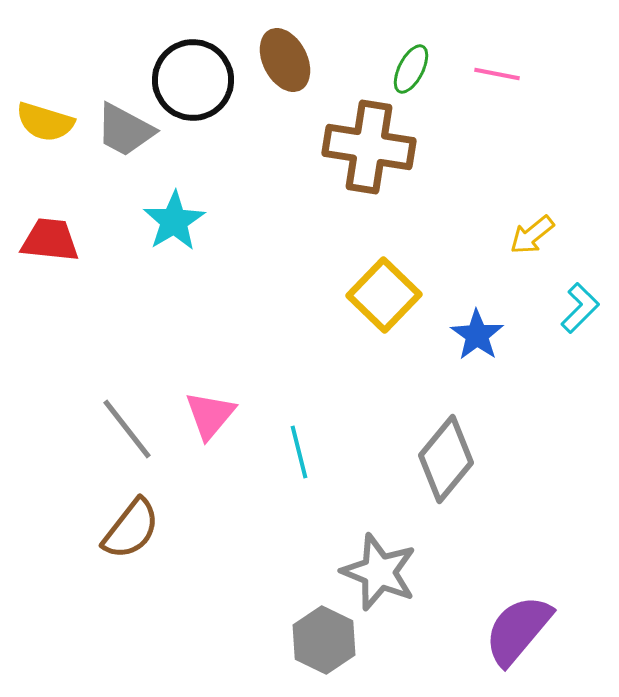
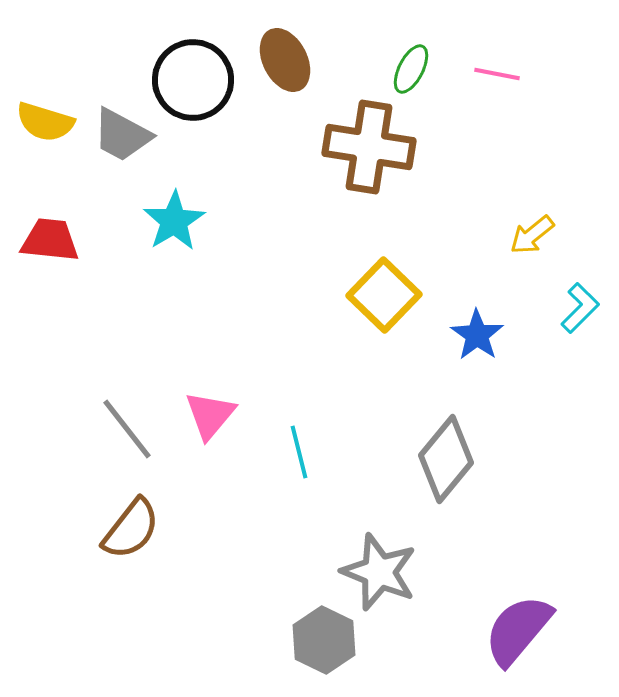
gray trapezoid: moved 3 px left, 5 px down
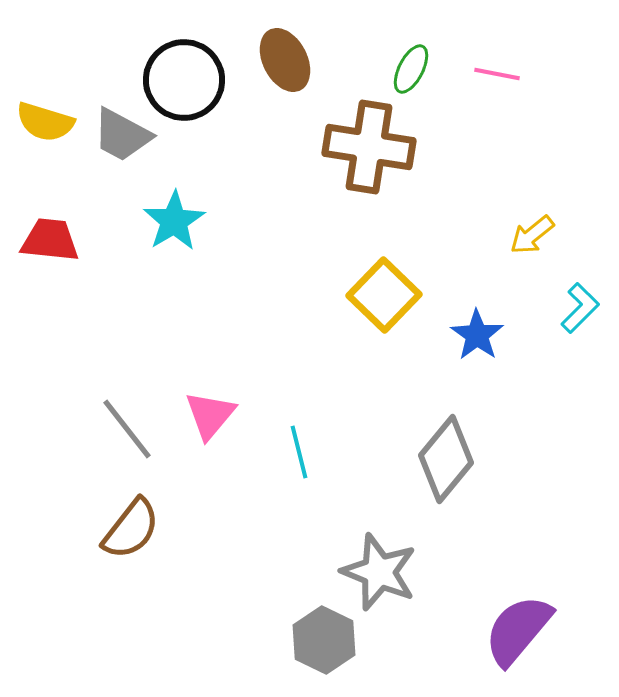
black circle: moved 9 px left
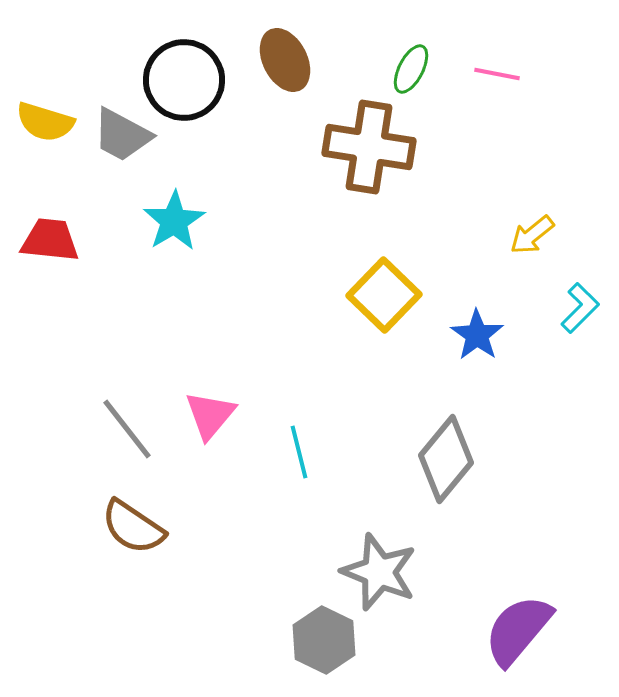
brown semicircle: moved 2 px right, 2 px up; rotated 86 degrees clockwise
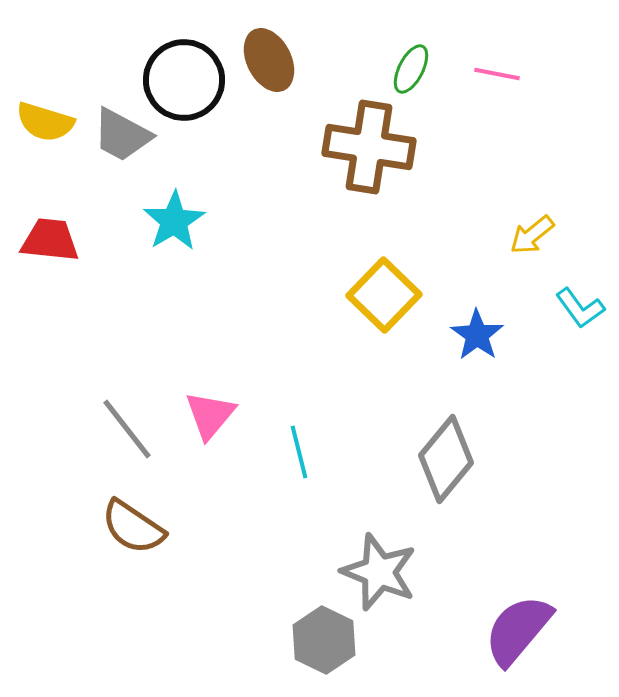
brown ellipse: moved 16 px left
cyan L-shape: rotated 99 degrees clockwise
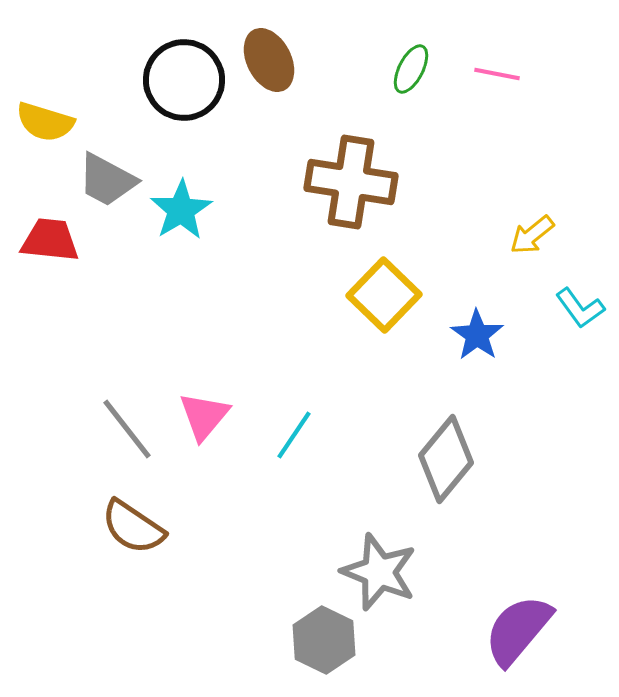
gray trapezoid: moved 15 px left, 45 px down
brown cross: moved 18 px left, 35 px down
cyan star: moved 7 px right, 11 px up
pink triangle: moved 6 px left, 1 px down
cyan line: moved 5 px left, 17 px up; rotated 48 degrees clockwise
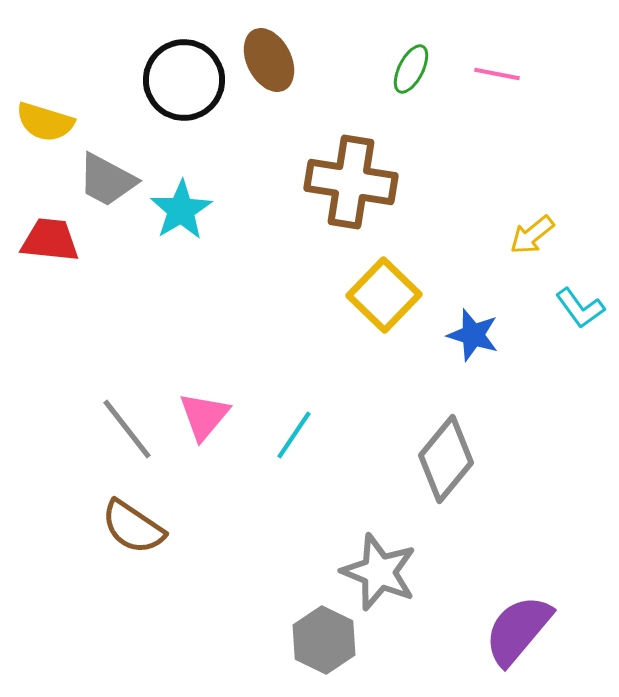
blue star: moved 4 px left; rotated 18 degrees counterclockwise
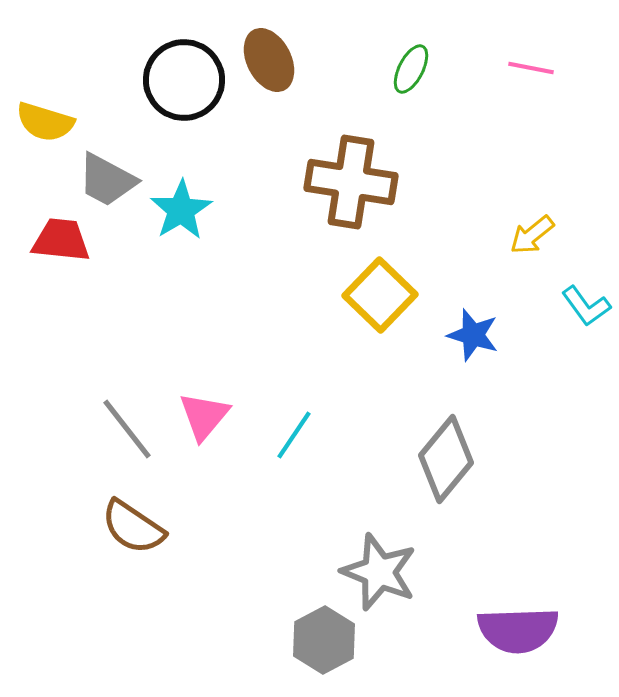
pink line: moved 34 px right, 6 px up
red trapezoid: moved 11 px right
yellow square: moved 4 px left
cyan L-shape: moved 6 px right, 2 px up
purple semicircle: rotated 132 degrees counterclockwise
gray hexagon: rotated 6 degrees clockwise
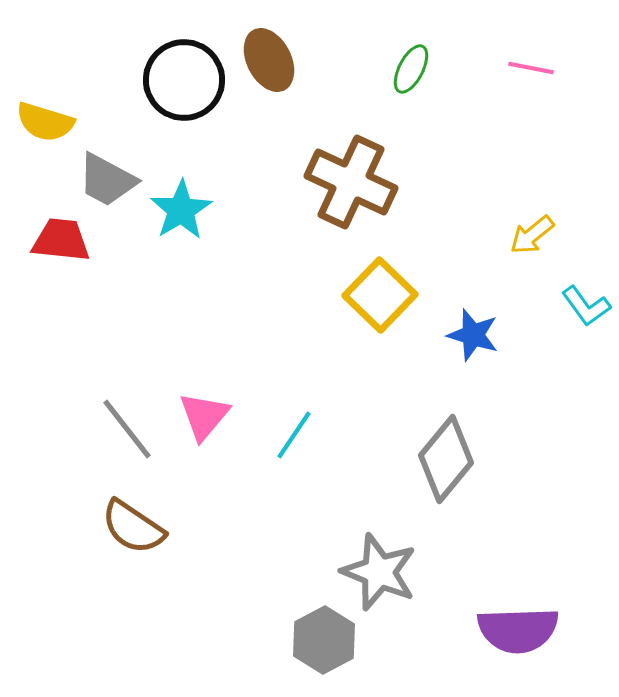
brown cross: rotated 16 degrees clockwise
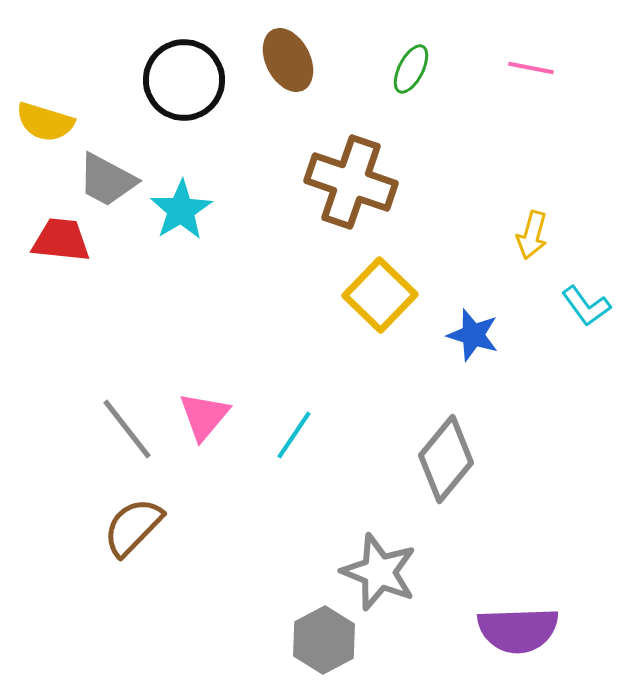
brown ellipse: moved 19 px right
brown cross: rotated 6 degrees counterclockwise
yellow arrow: rotated 36 degrees counterclockwise
brown semicircle: rotated 100 degrees clockwise
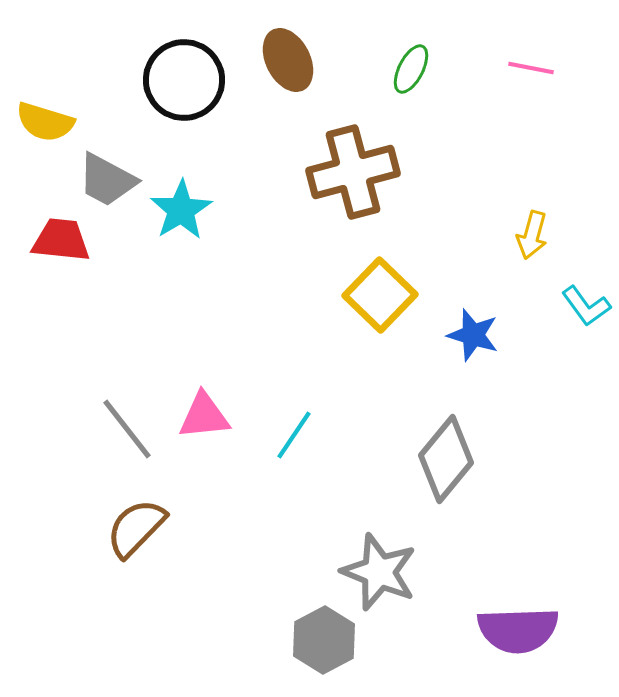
brown cross: moved 2 px right, 10 px up; rotated 34 degrees counterclockwise
pink triangle: rotated 44 degrees clockwise
brown semicircle: moved 3 px right, 1 px down
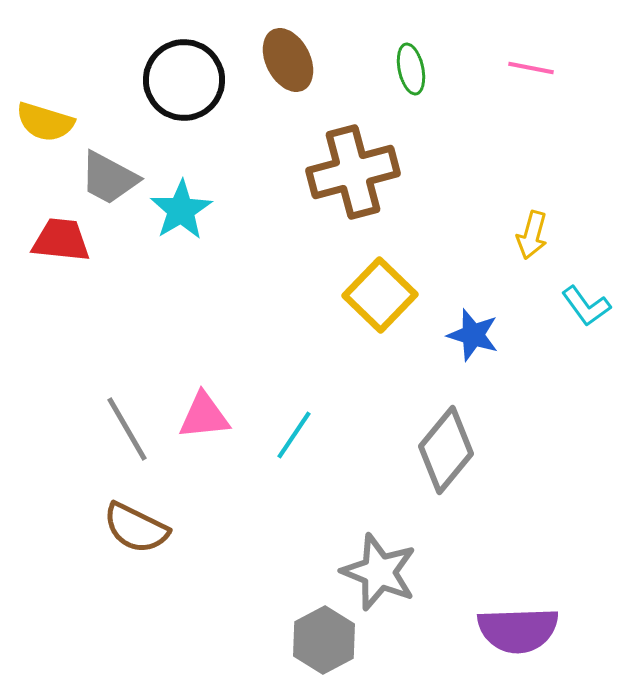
green ellipse: rotated 39 degrees counterclockwise
gray trapezoid: moved 2 px right, 2 px up
gray line: rotated 8 degrees clockwise
gray diamond: moved 9 px up
brown semicircle: rotated 108 degrees counterclockwise
